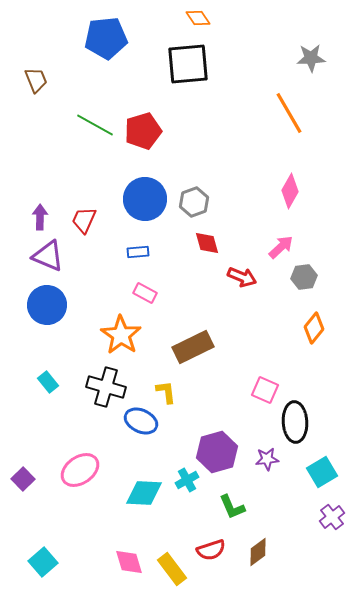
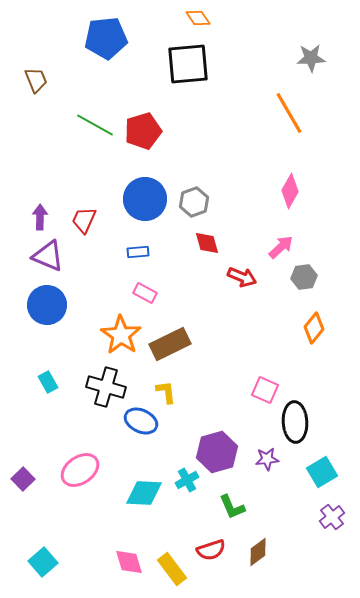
brown rectangle at (193, 347): moved 23 px left, 3 px up
cyan rectangle at (48, 382): rotated 10 degrees clockwise
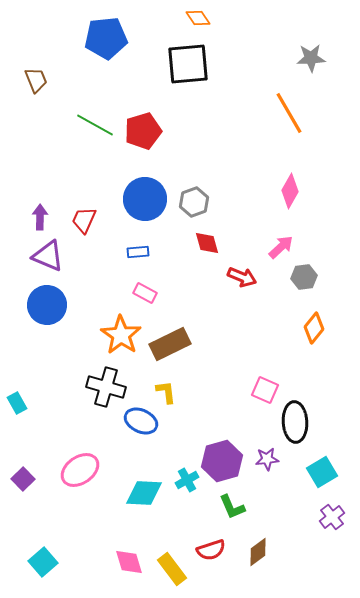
cyan rectangle at (48, 382): moved 31 px left, 21 px down
purple hexagon at (217, 452): moved 5 px right, 9 px down
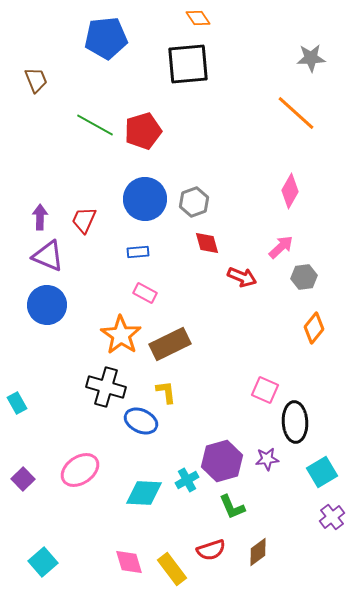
orange line at (289, 113): moved 7 px right; rotated 18 degrees counterclockwise
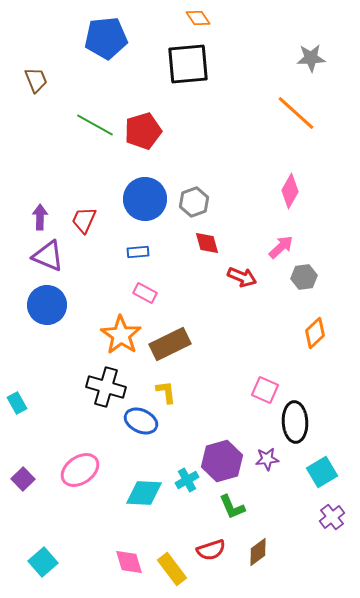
orange diamond at (314, 328): moved 1 px right, 5 px down; rotated 8 degrees clockwise
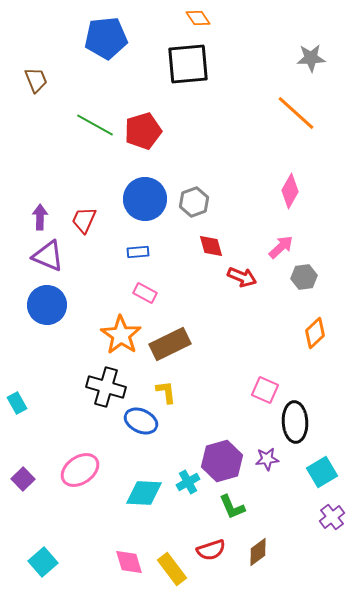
red diamond at (207, 243): moved 4 px right, 3 px down
cyan cross at (187, 480): moved 1 px right, 2 px down
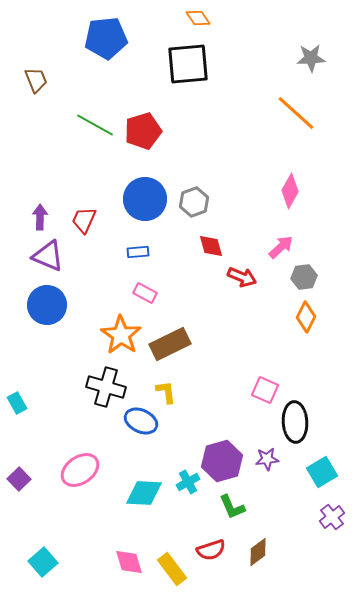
orange diamond at (315, 333): moved 9 px left, 16 px up; rotated 20 degrees counterclockwise
purple square at (23, 479): moved 4 px left
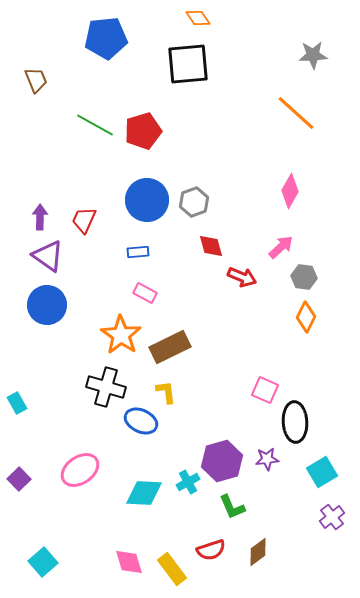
gray star at (311, 58): moved 2 px right, 3 px up
blue circle at (145, 199): moved 2 px right, 1 px down
purple triangle at (48, 256): rotated 12 degrees clockwise
gray hexagon at (304, 277): rotated 15 degrees clockwise
brown rectangle at (170, 344): moved 3 px down
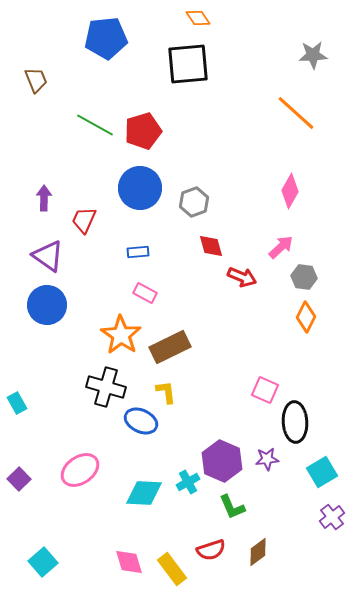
blue circle at (147, 200): moved 7 px left, 12 px up
purple arrow at (40, 217): moved 4 px right, 19 px up
purple hexagon at (222, 461): rotated 21 degrees counterclockwise
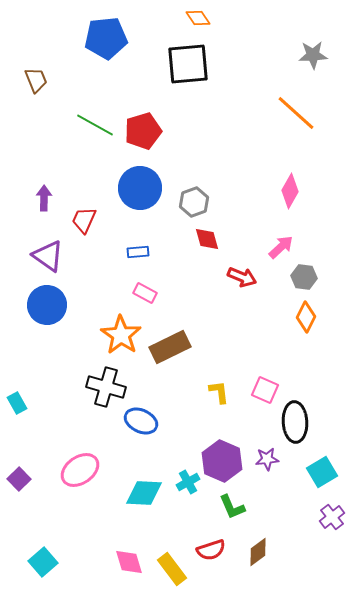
red diamond at (211, 246): moved 4 px left, 7 px up
yellow L-shape at (166, 392): moved 53 px right
